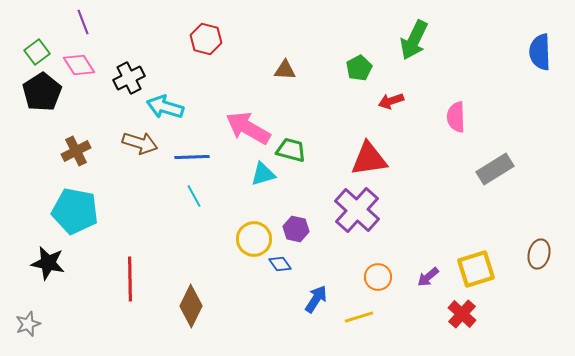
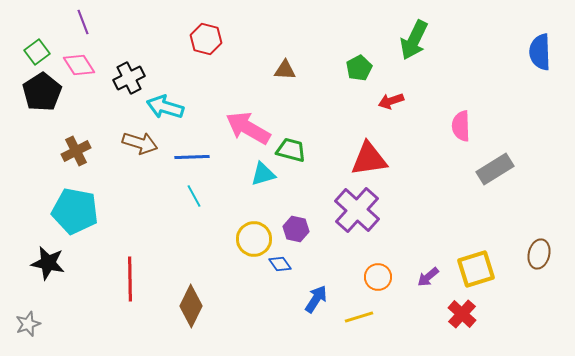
pink semicircle: moved 5 px right, 9 px down
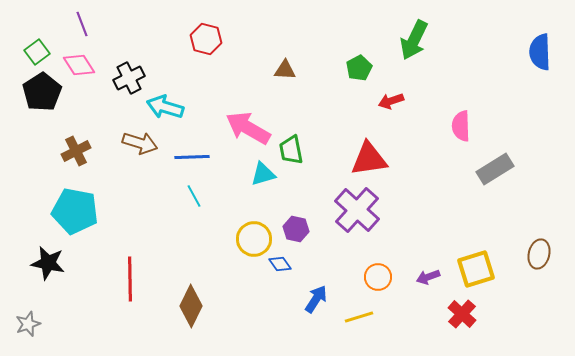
purple line: moved 1 px left, 2 px down
green trapezoid: rotated 116 degrees counterclockwise
purple arrow: rotated 20 degrees clockwise
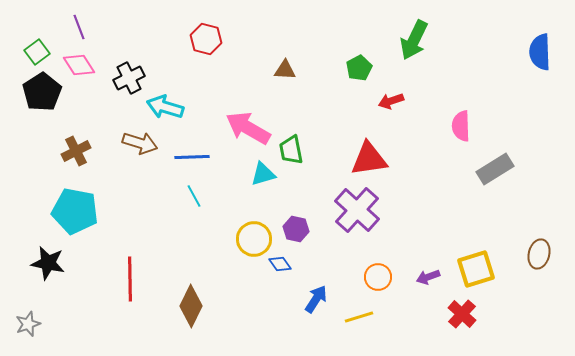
purple line: moved 3 px left, 3 px down
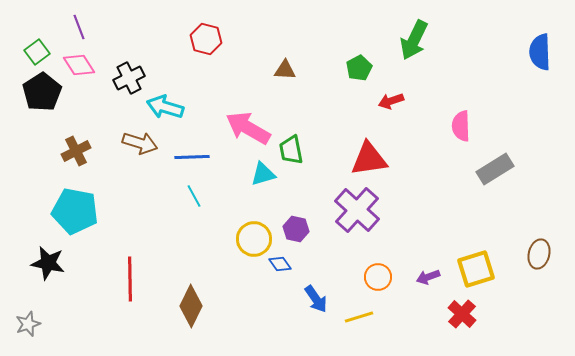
blue arrow: rotated 112 degrees clockwise
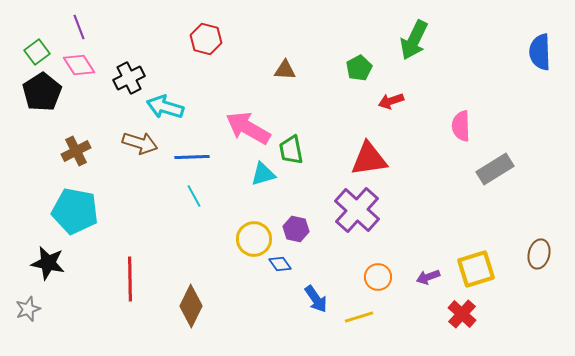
gray star: moved 15 px up
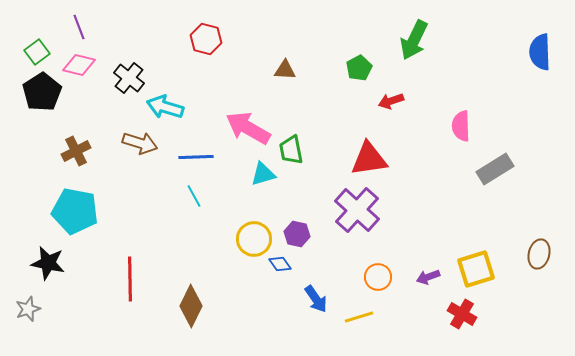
pink diamond: rotated 44 degrees counterclockwise
black cross: rotated 24 degrees counterclockwise
blue line: moved 4 px right
purple hexagon: moved 1 px right, 5 px down
red cross: rotated 12 degrees counterclockwise
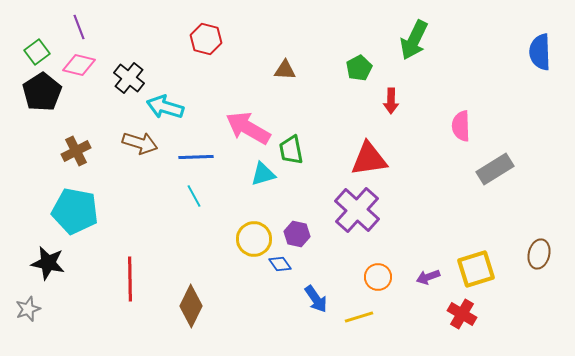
red arrow: rotated 70 degrees counterclockwise
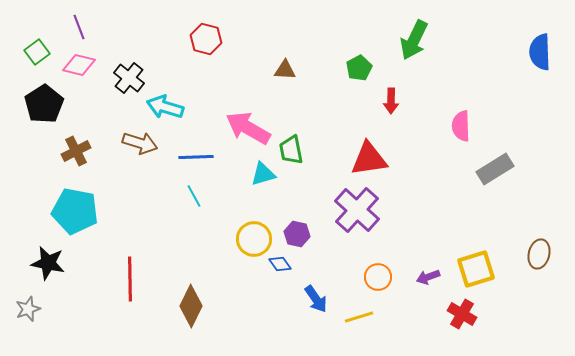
black pentagon: moved 2 px right, 12 px down
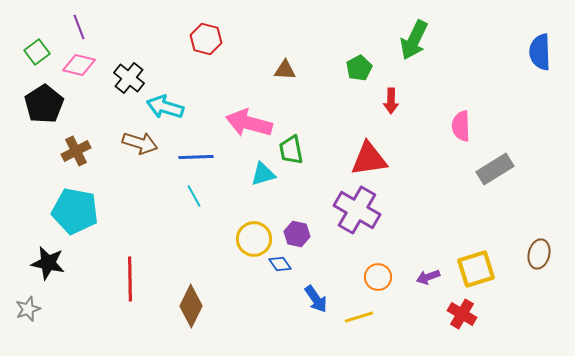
pink arrow: moved 1 px right, 5 px up; rotated 15 degrees counterclockwise
purple cross: rotated 12 degrees counterclockwise
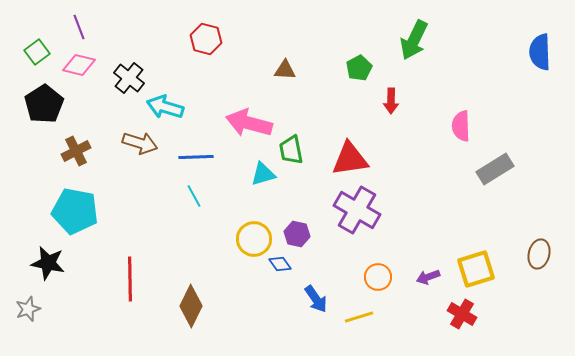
red triangle: moved 19 px left
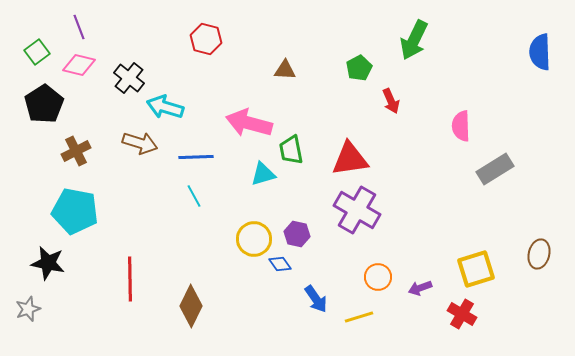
red arrow: rotated 25 degrees counterclockwise
purple arrow: moved 8 px left, 11 px down
